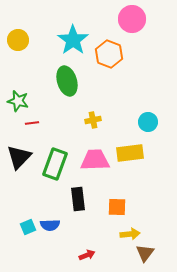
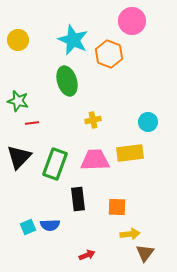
pink circle: moved 2 px down
cyan star: rotated 12 degrees counterclockwise
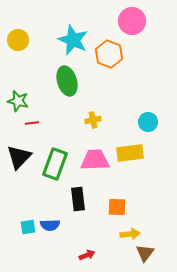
cyan square: rotated 14 degrees clockwise
